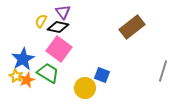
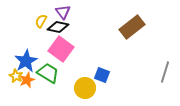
pink square: moved 2 px right
blue star: moved 3 px right, 2 px down
gray line: moved 2 px right, 1 px down
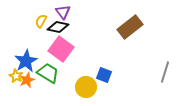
brown rectangle: moved 2 px left
blue square: moved 2 px right
yellow circle: moved 1 px right, 1 px up
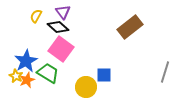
yellow semicircle: moved 5 px left, 5 px up
black diamond: rotated 30 degrees clockwise
blue square: rotated 21 degrees counterclockwise
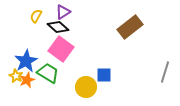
purple triangle: rotated 35 degrees clockwise
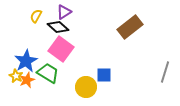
purple triangle: moved 1 px right
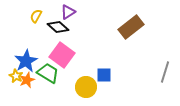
purple triangle: moved 4 px right
brown rectangle: moved 1 px right
pink square: moved 1 px right, 6 px down
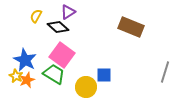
brown rectangle: rotated 60 degrees clockwise
blue star: moved 1 px left, 1 px up; rotated 15 degrees counterclockwise
green trapezoid: moved 6 px right, 1 px down
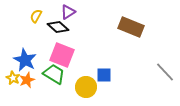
pink square: rotated 15 degrees counterclockwise
gray line: rotated 60 degrees counterclockwise
yellow star: moved 3 px left, 2 px down
